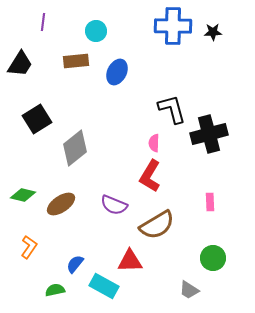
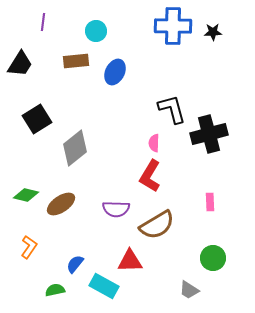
blue ellipse: moved 2 px left
green diamond: moved 3 px right
purple semicircle: moved 2 px right, 4 px down; rotated 20 degrees counterclockwise
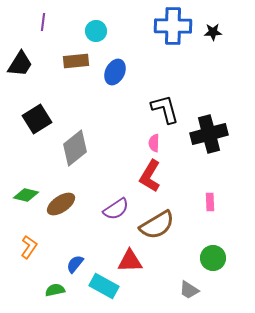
black L-shape: moved 7 px left
purple semicircle: rotated 36 degrees counterclockwise
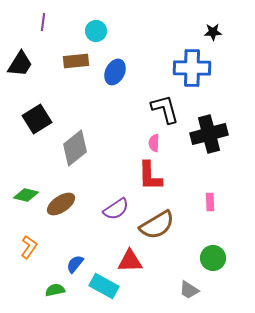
blue cross: moved 19 px right, 42 px down
red L-shape: rotated 32 degrees counterclockwise
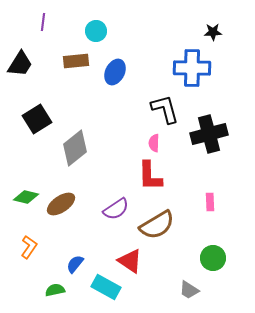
green diamond: moved 2 px down
red triangle: rotated 36 degrees clockwise
cyan rectangle: moved 2 px right, 1 px down
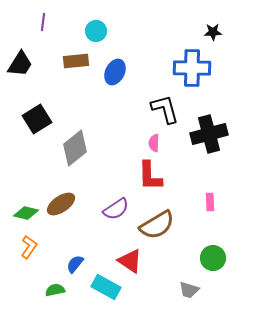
green diamond: moved 16 px down
gray trapezoid: rotated 15 degrees counterclockwise
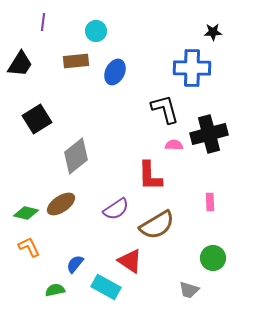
pink semicircle: moved 20 px right, 2 px down; rotated 90 degrees clockwise
gray diamond: moved 1 px right, 8 px down
orange L-shape: rotated 60 degrees counterclockwise
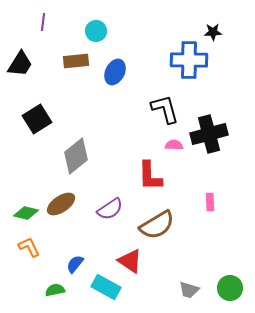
blue cross: moved 3 px left, 8 px up
purple semicircle: moved 6 px left
green circle: moved 17 px right, 30 px down
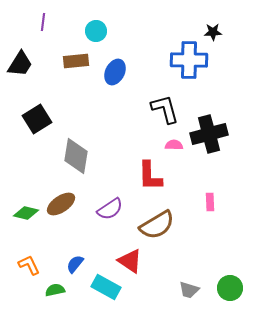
gray diamond: rotated 42 degrees counterclockwise
orange L-shape: moved 18 px down
